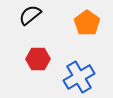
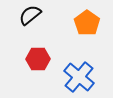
blue cross: rotated 20 degrees counterclockwise
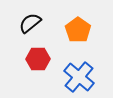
black semicircle: moved 8 px down
orange pentagon: moved 9 px left, 7 px down
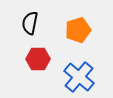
black semicircle: rotated 40 degrees counterclockwise
orange pentagon: rotated 20 degrees clockwise
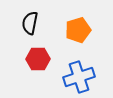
blue cross: rotated 32 degrees clockwise
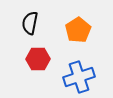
orange pentagon: rotated 15 degrees counterclockwise
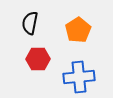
blue cross: rotated 12 degrees clockwise
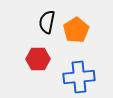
black semicircle: moved 17 px right, 1 px up
orange pentagon: moved 2 px left
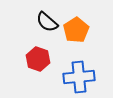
black semicircle: rotated 60 degrees counterclockwise
red hexagon: rotated 20 degrees clockwise
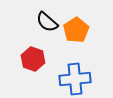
red hexagon: moved 5 px left
blue cross: moved 4 px left, 2 px down
